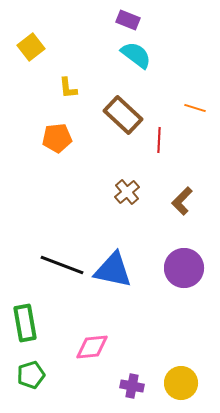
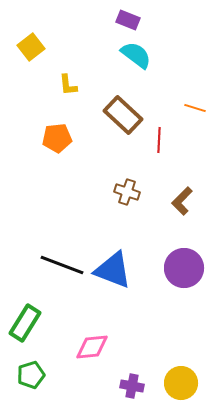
yellow L-shape: moved 3 px up
brown cross: rotated 30 degrees counterclockwise
blue triangle: rotated 9 degrees clockwise
green rectangle: rotated 42 degrees clockwise
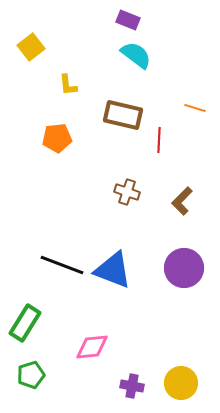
brown rectangle: rotated 30 degrees counterclockwise
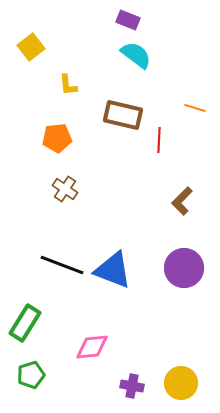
brown cross: moved 62 px left, 3 px up; rotated 15 degrees clockwise
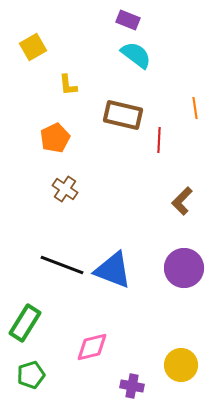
yellow square: moved 2 px right; rotated 8 degrees clockwise
orange line: rotated 65 degrees clockwise
orange pentagon: moved 2 px left; rotated 20 degrees counterclockwise
pink diamond: rotated 8 degrees counterclockwise
yellow circle: moved 18 px up
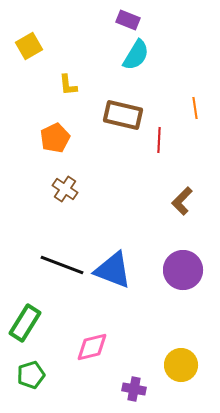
yellow square: moved 4 px left, 1 px up
cyan semicircle: rotated 84 degrees clockwise
purple circle: moved 1 px left, 2 px down
purple cross: moved 2 px right, 3 px down
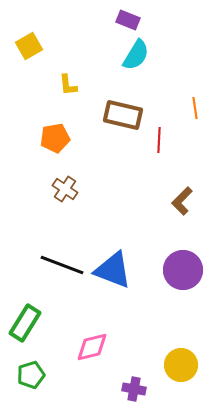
orange pentagon: rotated 16 degrees clockwise
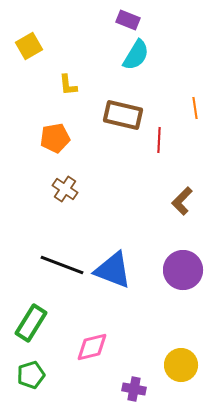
green rectangle: moved 6 px right
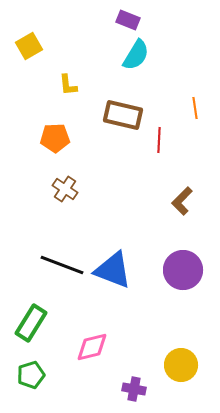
orange pentagon: rotated 8 degrees clockwise
